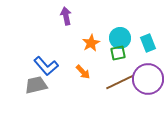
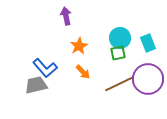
orange star: moved 12 px left, 3 px down
blue L-shape: moved 1 px left, 2 px down
brown line: moved 1 px left, 2 px down
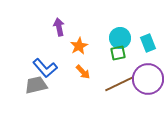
purple arrow: moved 7 px left, 11 px down
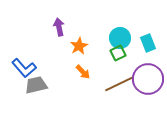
green square: rotated 14 degrees counterclockwise
blue L-shape: moved 21 px left
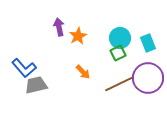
orange star: moved 1 px left, 10 px up
purple circle: moved 1 px up
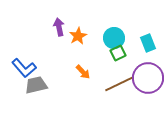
cyan circle: moved 6 px left
